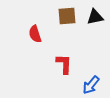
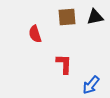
brown square: moved 1 px down
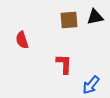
brown square: moved 2 px right, 3 px down
red semicircle: moved 13 px left, 6 px down
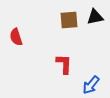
red semicircle: moved 6 px left, 3 px up
